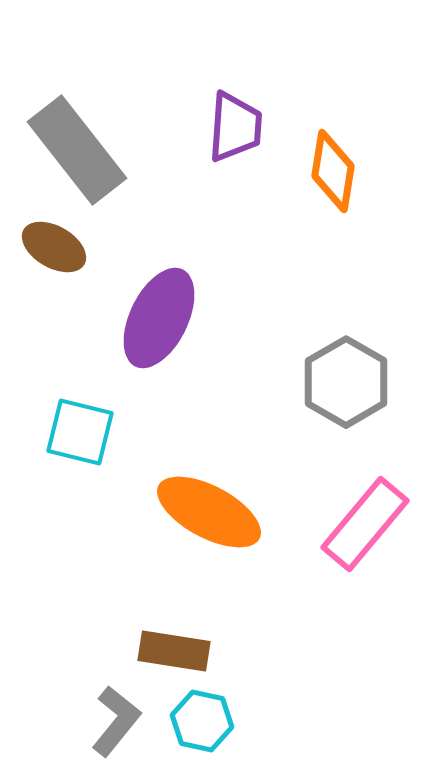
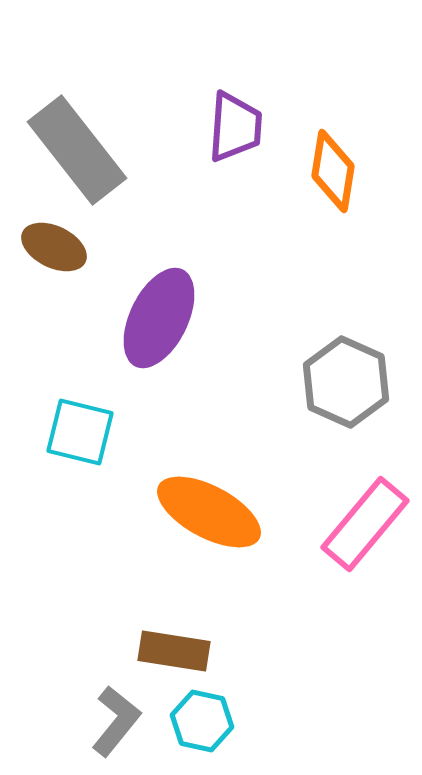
brown ellipse: rotated 4 degrees counterclockwise
gray hexagon: rotated 6 degrees counterclockwise
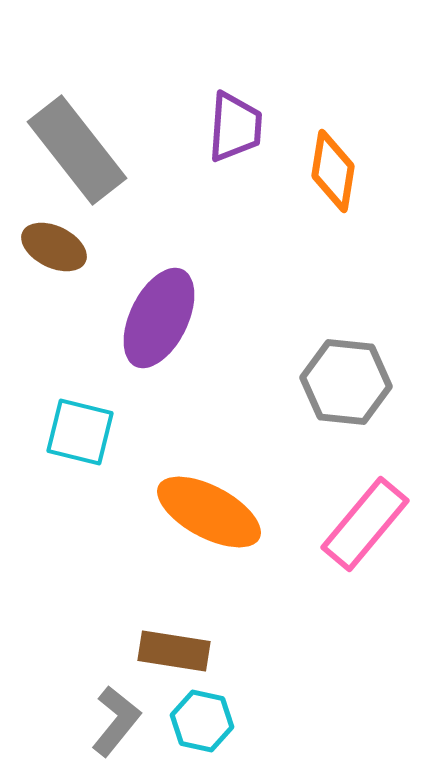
gray hexagon: rotated 18 degrees counterclockwise
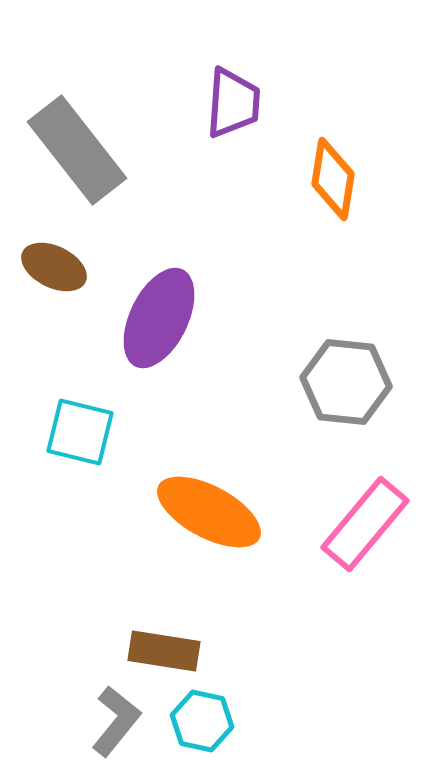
purple trapezoid: moved 2 px left, 24 px up
orange diamond: moved 8 px down
brown ellipse: moved 20 px down
brown rectangle: moved 10 px left
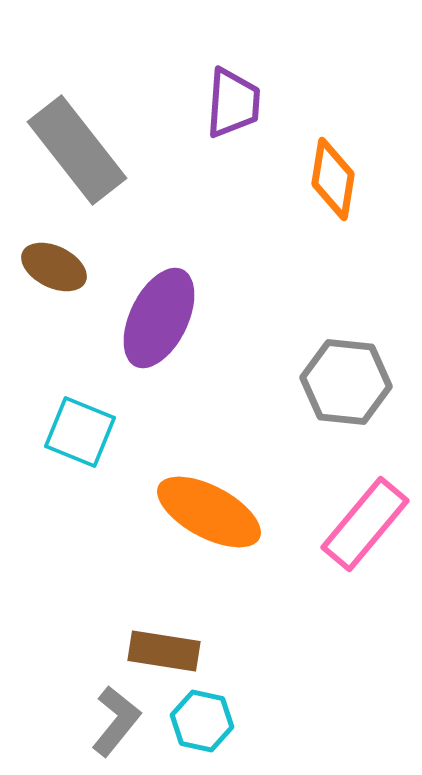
cyan square: rotated 8 degrees clockwise
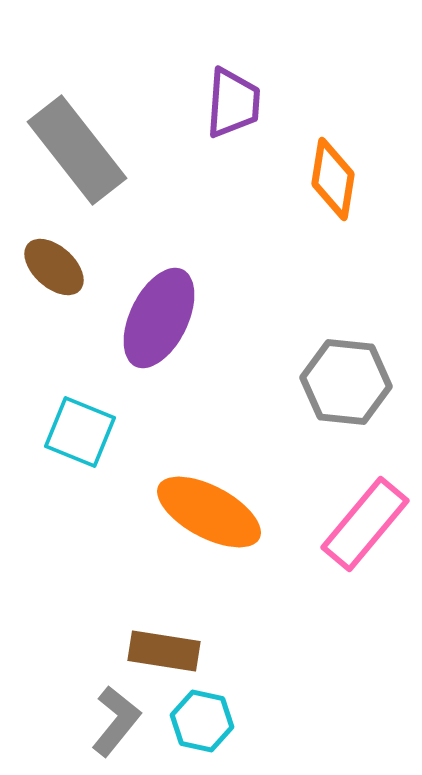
brown ellipse: rotated 16 degrees clockwise
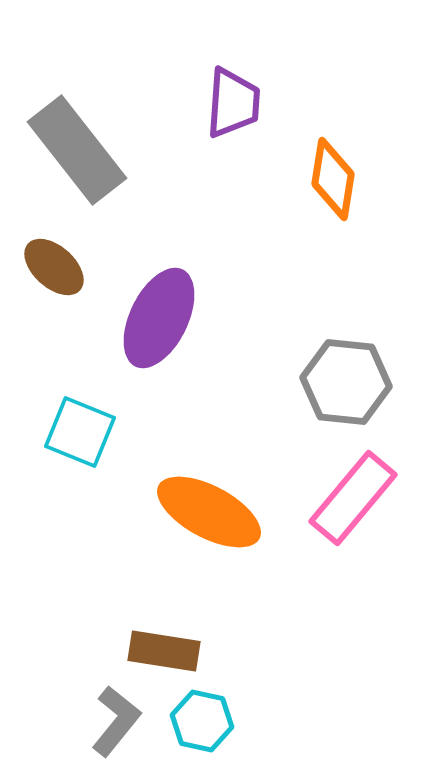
pink rectangle: moved 12 px left, 26 px up
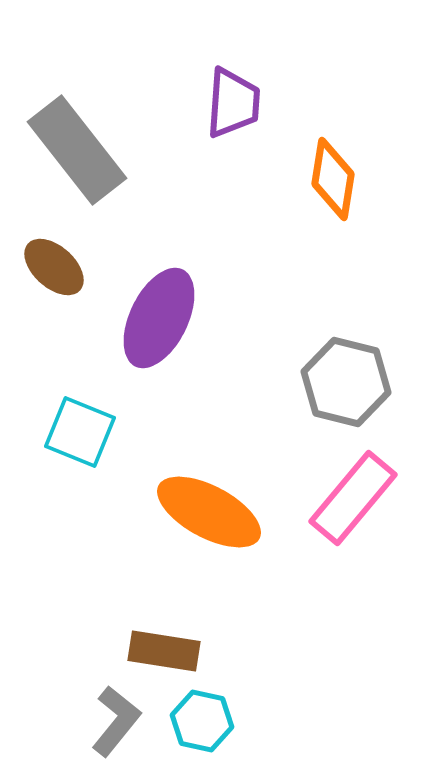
gray hexagon: rotated 8 degrees clockwise
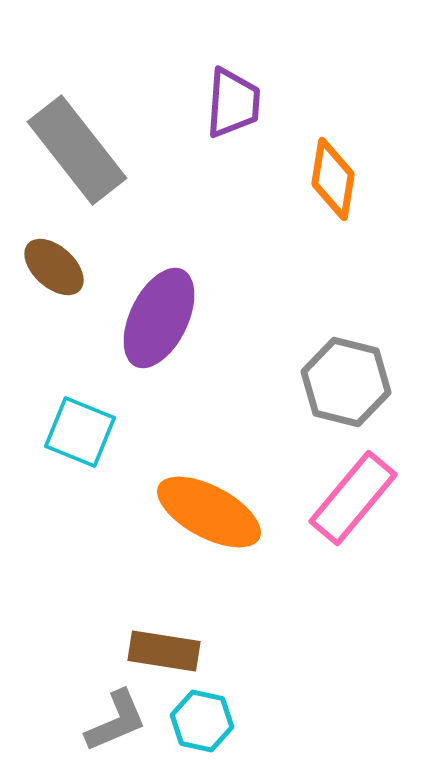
gray L-shape: rotated 28 degrees clockwise
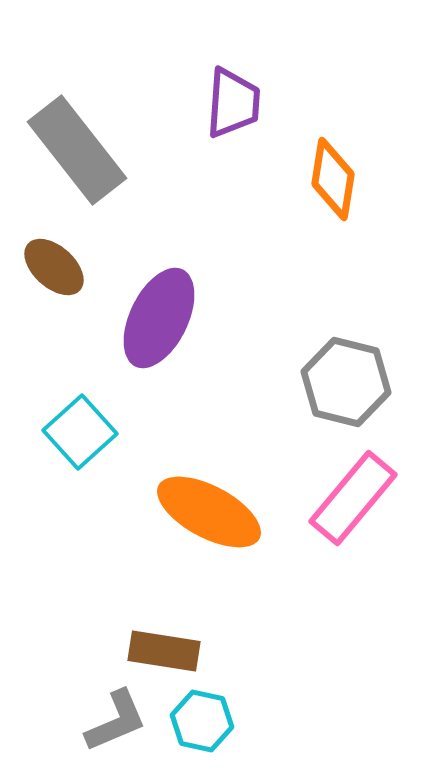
cyan square: rotated 26 degrees clockwise
